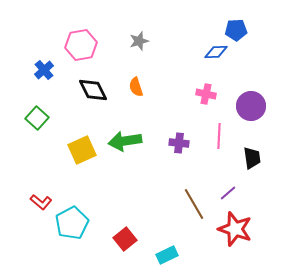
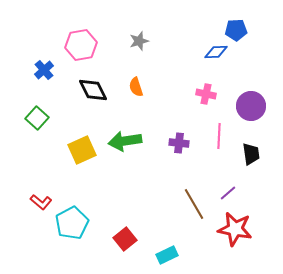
black trapezoid: moved 1 px left, 4 px up
red star: rotated 8 degrees counterclockwise
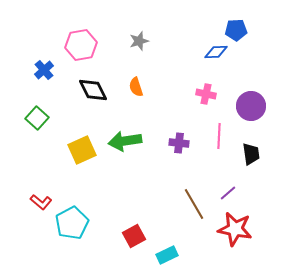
red square: moved 9 px right, 3 px up; rotated 10 degrees clockwise
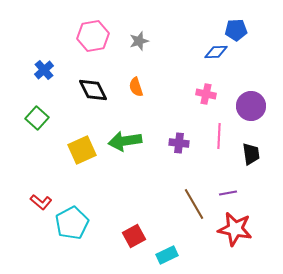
pink hexagon: moved 12 px right, 9 px up
purple line: rotated 30 degrees clockwise
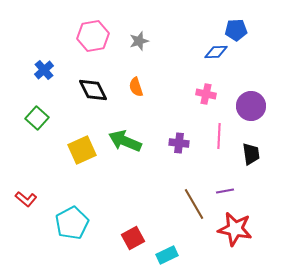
green arrow: rotated 32 degrees clockwise
purple line: moved 3 px left, 2 px up
red L-shape: moved 15 px left, 3 px up
red square: moved 1 px left, 2 px down
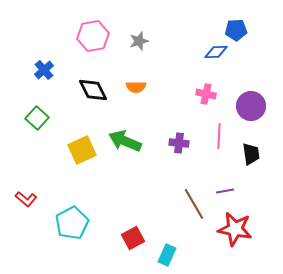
orange semicircle: rotated 72 degrees counterclockwise
cyan rectangle: rotated 40 degrees counterclockwise
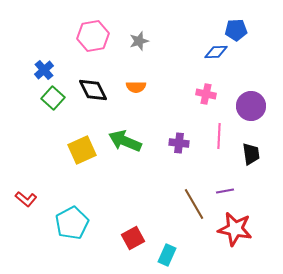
green square: moved 16 px right, 20 px up
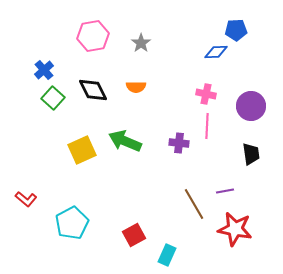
gray star: moved 2 px right, 2 px down; rotated 18 degrees counterclockwise
pink line: moved 12 px left, 10 px up
red square: moved 1 px right, 3 px up
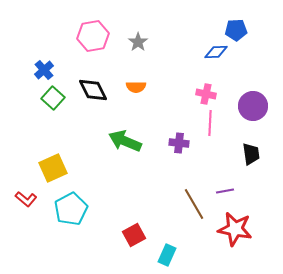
gray star: moved 3 px left, 1 px up
purple circle: moved 2 px right
pink line: moved 3 px right, 3 px up
yellow square: moved 29 px left, 18 px down
cyan pentagon: moved 1 px left, 14 px up
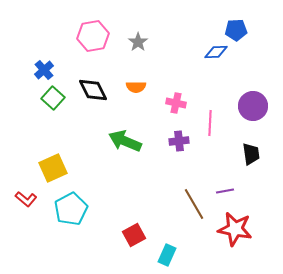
pink cross: moved 30 px left, 9 px down
purple cross: moved 2 px up; rotated 12 degrees counterclockwise
